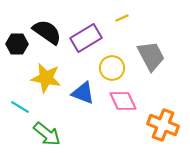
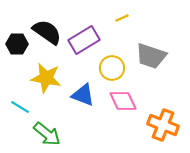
purple rectangle: moved 2 px left, 2 px down
gray trapezoid: rotated 136 degrees clockwise
blue triangle: moved 2 px down
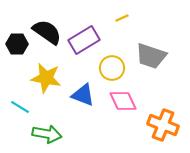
green arrow: rotated 28 degrees counterclockwise
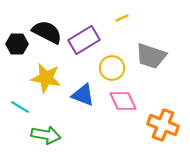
black semicircle: rotated 8 degrees counterclockwise
green arrow: moved 1 px left, 1 px down
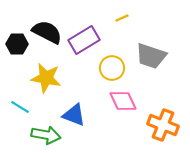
blue triangle: moved 9 px left, 20 px down
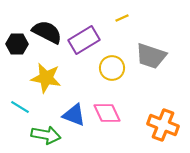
pink diamond: moved 16 px left, 12 px down
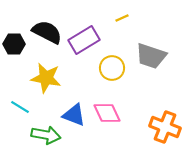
black hexagon: moved 3 px left
orange cross: moved 2 px right, 2 px down
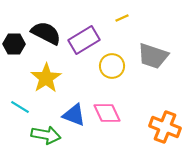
black semicircle: moved 1 px left, 1 px down
gray trapezoid: moved 2 px right
yellow circle: moved 2 px up
yellow star: rotated 28 degrees clockwise
